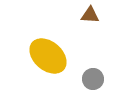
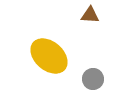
yellow ellipse: moved 1 px right
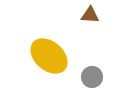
gray circle: moved 1 px left, 2 px up
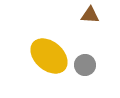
gray circle: moved 7 px left, 12 px up
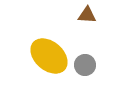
brown triangle: moved 3 px left
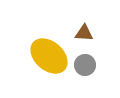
brown triangle: moved 3 px left, 18 px down
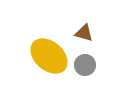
brown triangle: rotated 12 degrees clockwise
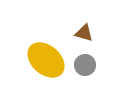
yellow ellipse: moved 3 px left, 4 px down
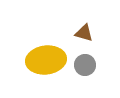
yellow ellipse: rotated 48 degrees counterclockwise
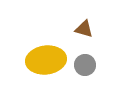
brown triangle: moved 4 px up
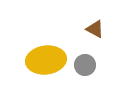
brown triangle: moved 11 px right; rotated 12 degrees clockwise
